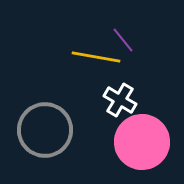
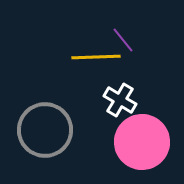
yellow line: rotated 12 degrees counterclockwise
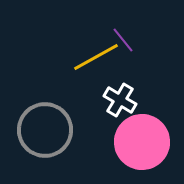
yellow line: rotated 27 degrees counterclockwise
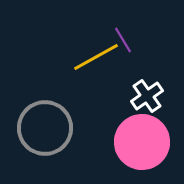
purple line: rotated 8 degrees clockwise
white cross: moved 27 px right, 4 px up; rotated 24 degrees clockwise
gray circle: moved 2 px up
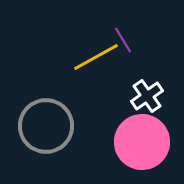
gray circle: moved 1 px right, 2 px up
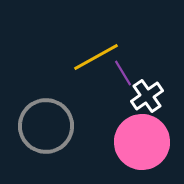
purple line: moved 33 px down
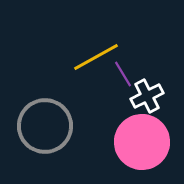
purple line: moved 1 px down
white cross: rotated 8 degrees clockwise
gray circle: moved 1 px left
